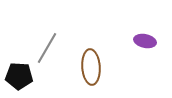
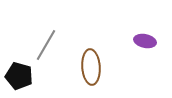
gray line: moved 1 px left, 3 px up
black pentagon: rotated 12 degrees clockwise
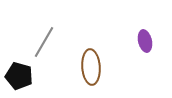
purple ellipse: rotated 65 degrees clockwise
gray line: moved 2 px left, 3 px up
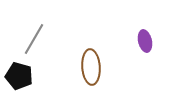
gray line: moved 10 px left, 3 px up
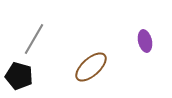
brown ellipse: rotated 52 degrees clockwise
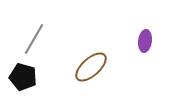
purple ellipse: rotated 20 degrees clockwise
black pentagon: moved 4 px right, 1 px down
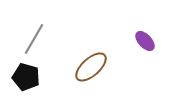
purple ellipse: rotated 50 degrees counterclockwise
black pentagon: moved 3 px right
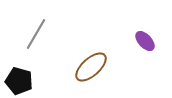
gray line: moved 2 px right, 5 px up
black pentagon: moved 7 px left, 4 px down
